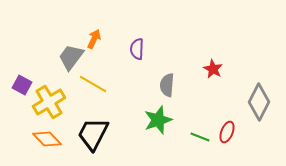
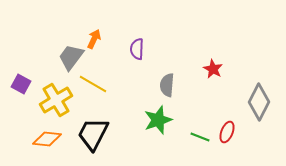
purple square: moved 1 px left, 1 px up
yellow cross: moved 7 px right, 2 px up
orange diamond: rotated 40 degrees counterclockwise
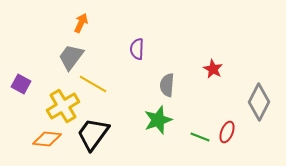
orange arrow: moved 13 px left, 16 px up
yellow cross: moved 7 px right, 6 px down
black trapezoid: rotated 9 degrees clockwise
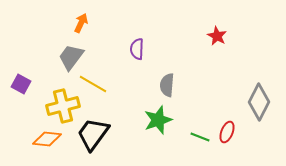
red star: moved 4 px right, 33 px up
yellow cross: rotated 16 degrees clockwise
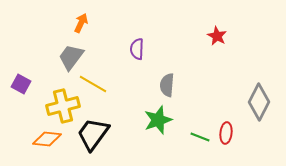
red ellipse: moved 1 px left, 1 px down; rotated 15 degrees counterclockwise
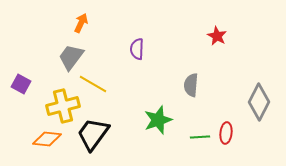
gray semicircle: moved 24 px right
green line: rotated 24 degrees counterclockwise
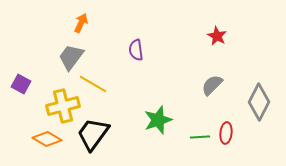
purple semicircle: moved 1 px left, 1 px down; rotated 10 degrees counterclockwise
gray semicircle: moved 21 px right; rotated 40 degrees clockwise
orange diamond: rotated 24 degrees clockwise
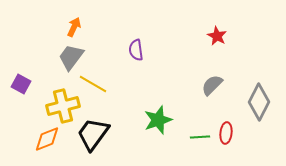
orange arrow: moved 7 px left, 4 px down
orange diamond: rotated 52 degrees counterclockwise
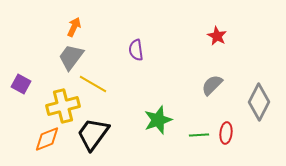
green line: moved 1 px left, 2 px up
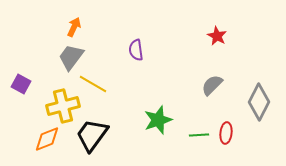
black trapezoid: moved 1 px left, 1 px down
